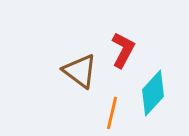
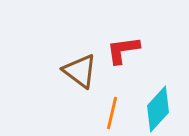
red L-shape: rotated 126 degrees counterclockwise
cyan diamond: moved 5 px right, 16 px down
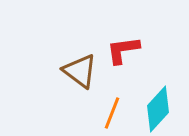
orange line: rotated 8 degrees clockwise
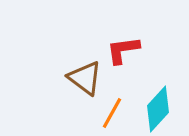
brown triangle: moved 5 px right, 7 px down
orange line: rotated 8 degrees clockwise
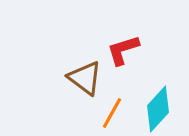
red L-shape: rotated 9 degrees counterclockwise
